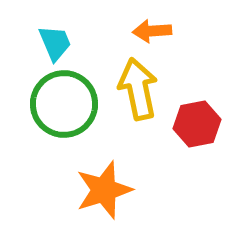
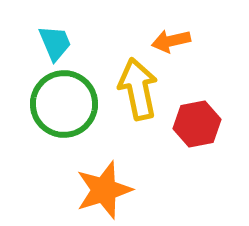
orange arrow: moved 19 px right, 10 px down; rotated 9 degrees counterclockwise
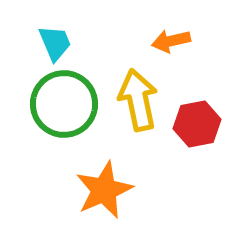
yellow arrow: moved 11 px down
orange star: rotated 6 degrees counterclockwise
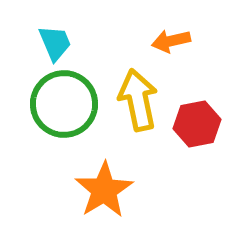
orange star: rotated 8 degrees counterclockwise
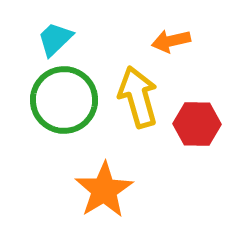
cyan trapezoid: moved 4 px up; rotated 111 degrees counterclockwise
yellow arrow: moved 3 px up; rotated 4 degrees counterclockwise
green circle: moved 4 px up
red hexagon: rotated 12 degrees clockwise
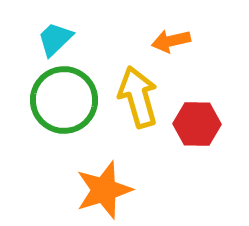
orange star: rotated 14 degrees clockwise
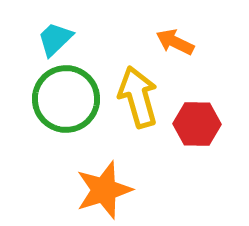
orange arrow: moved 4 px right, 1 px down; rotated 39 degrees clockwise
green circle: moved 2 px right, 1 px up
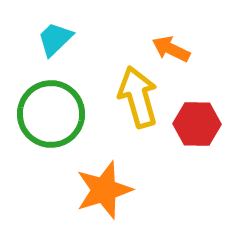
orange arrow: moved 4 px left, 7 px down
green circle: moved 15 px left, 15 px down
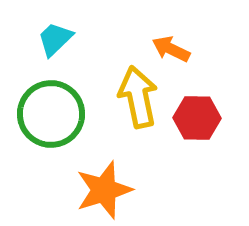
yellow arrow: rotated 4 degrees clockwise
red hexagon: moved 6 px up
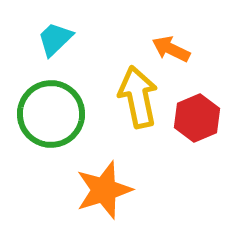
red hexagon: rotated 24 degrees counterclockwise
